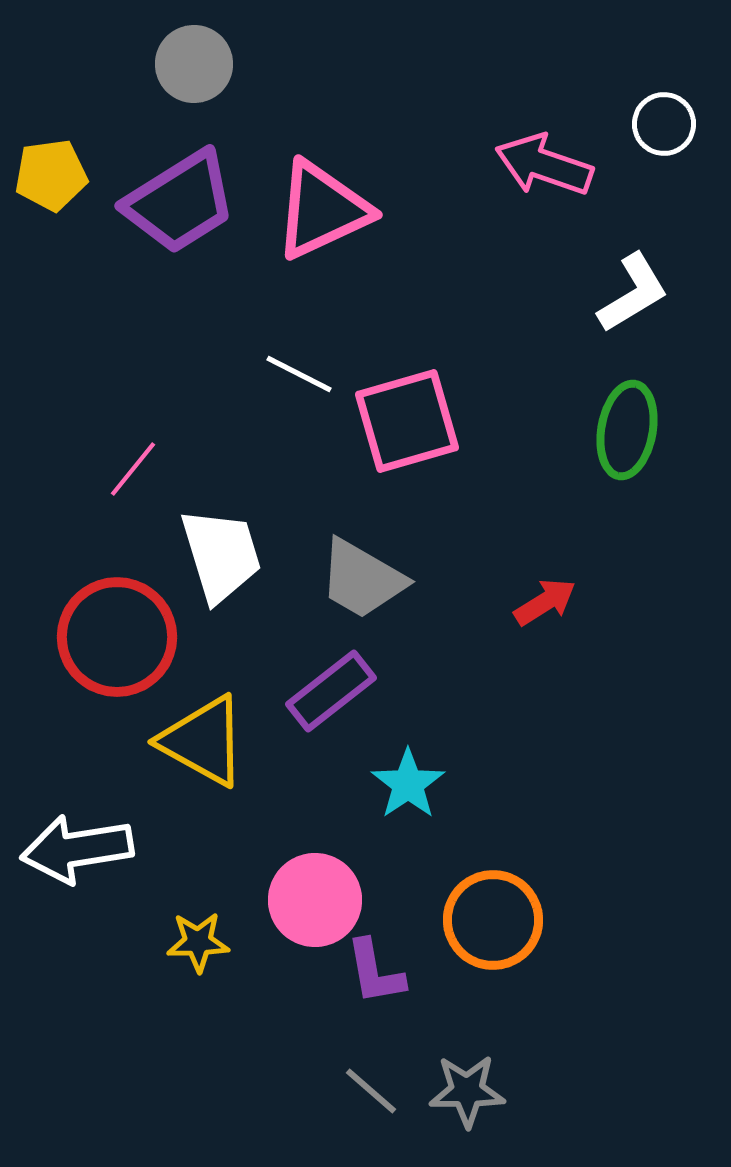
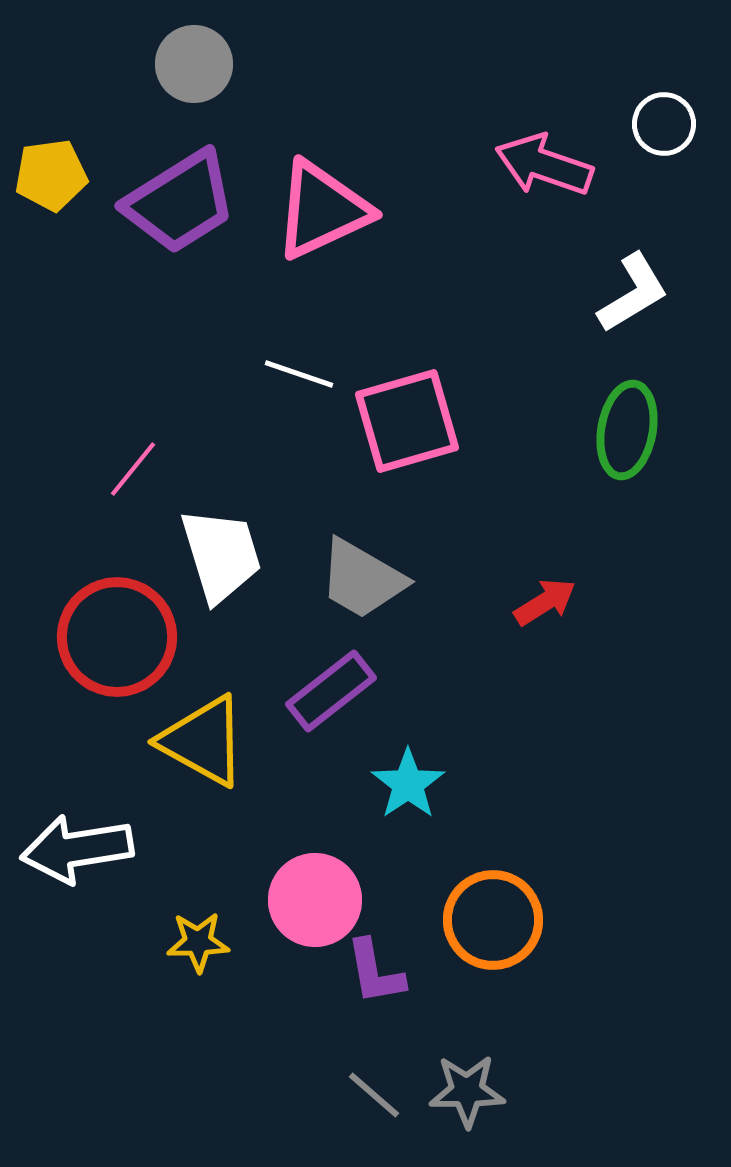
white line: rotated 8 degrees counterclockwise
gray line: moved 3 px right, 4 px down
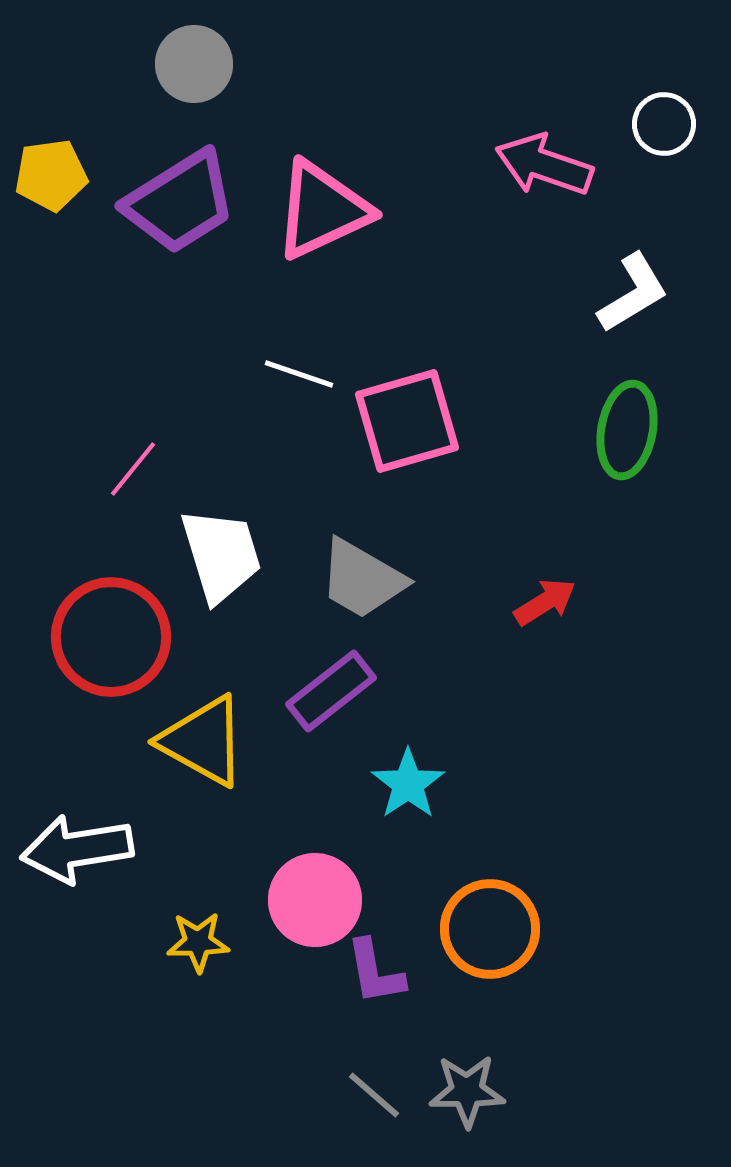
red circle: moved 6 px left
orange circle: moved 3 px left, 9 px down
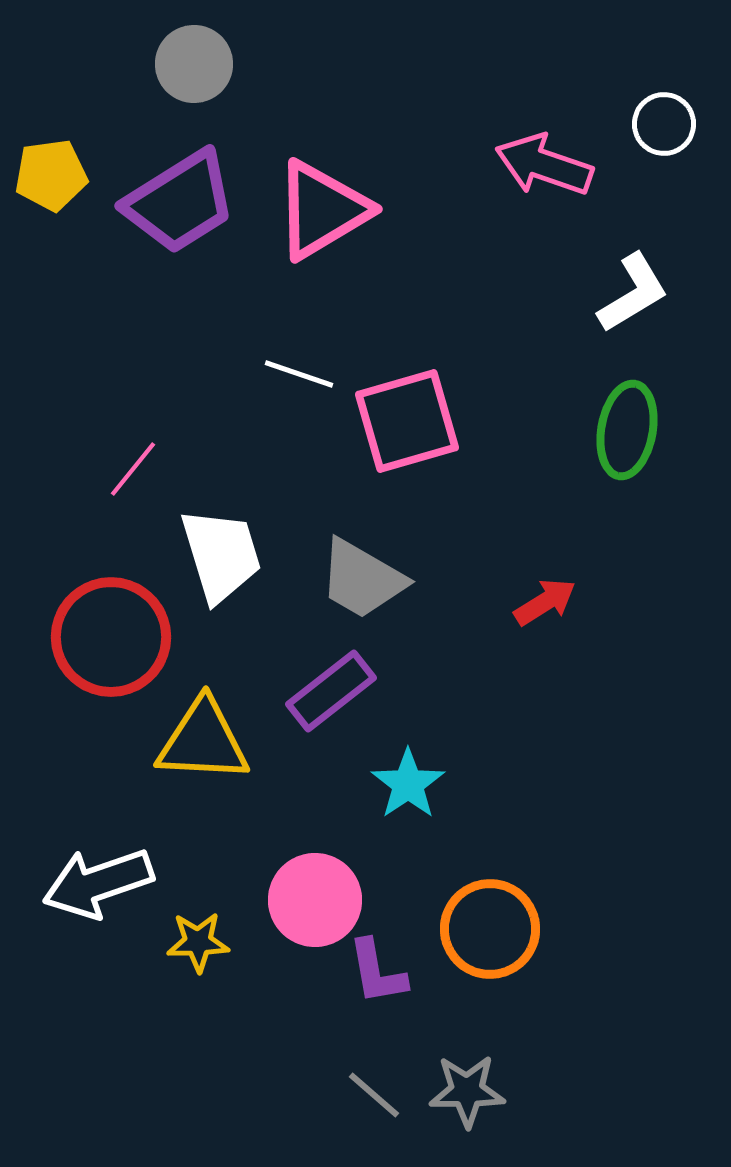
pink triangle: rotated 6 degrees counterclockwise
yellow triangle: rotated 26 degrees counterclockwise
white arrow: moved 21 px right, 34 px down; rotated 10 degrees counterclockwise
purple L-shape: moved 2 px right
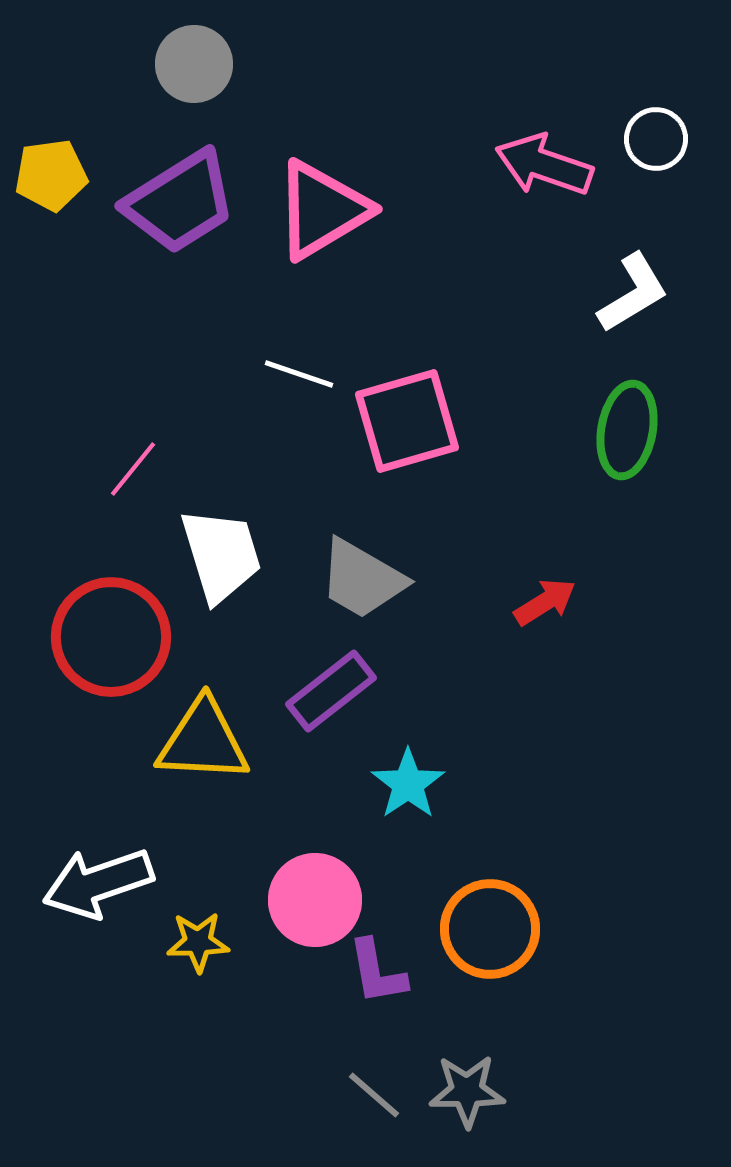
white circle: moved 8 px left, 15 px down
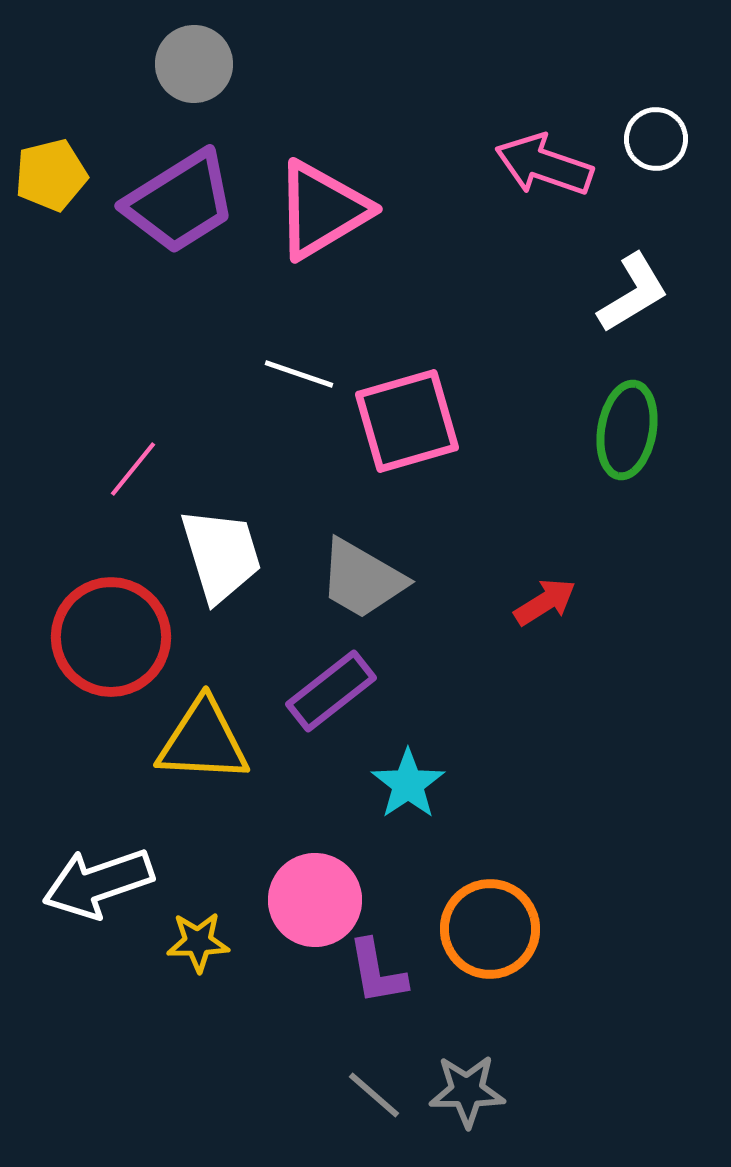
yellow pentagon: rotated 6 degrees counterclockwise
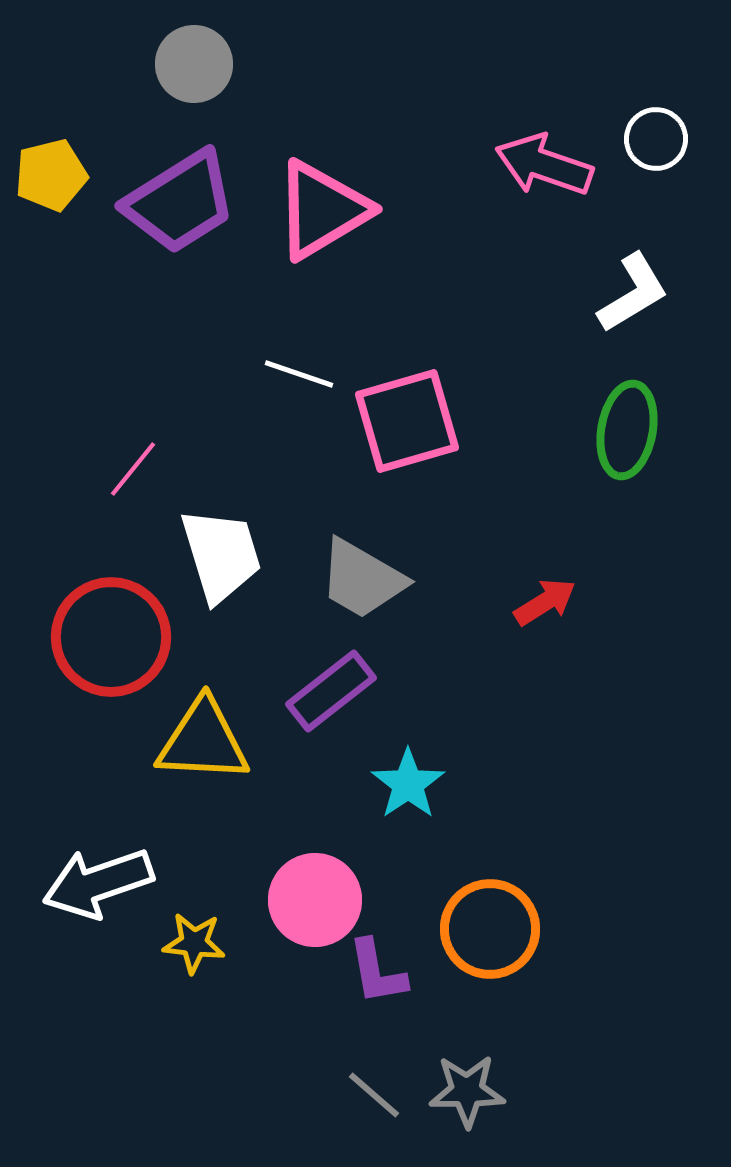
yellow star: moved 4 px left, 1 px down; rotated 8 degrees clockwise
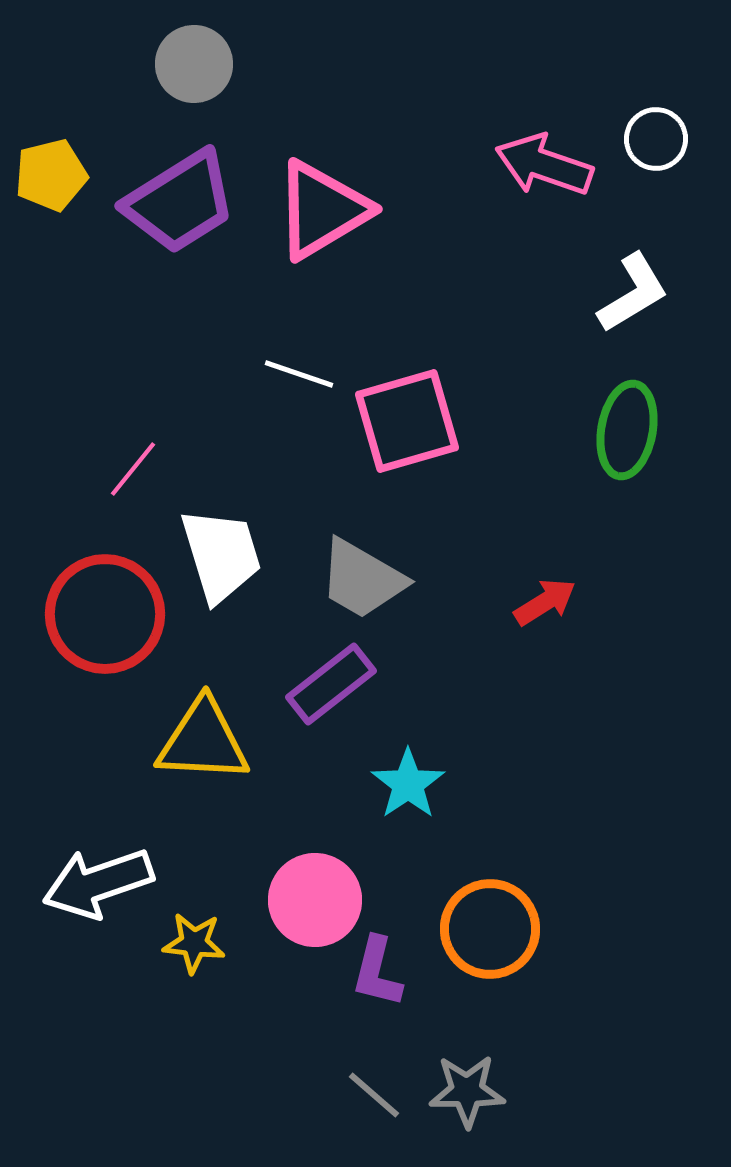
red circle: moved 6 px left, 23 px up
purple rectangle: moved 7 px up
purple L-shape: rotated 24 degrees clockwise
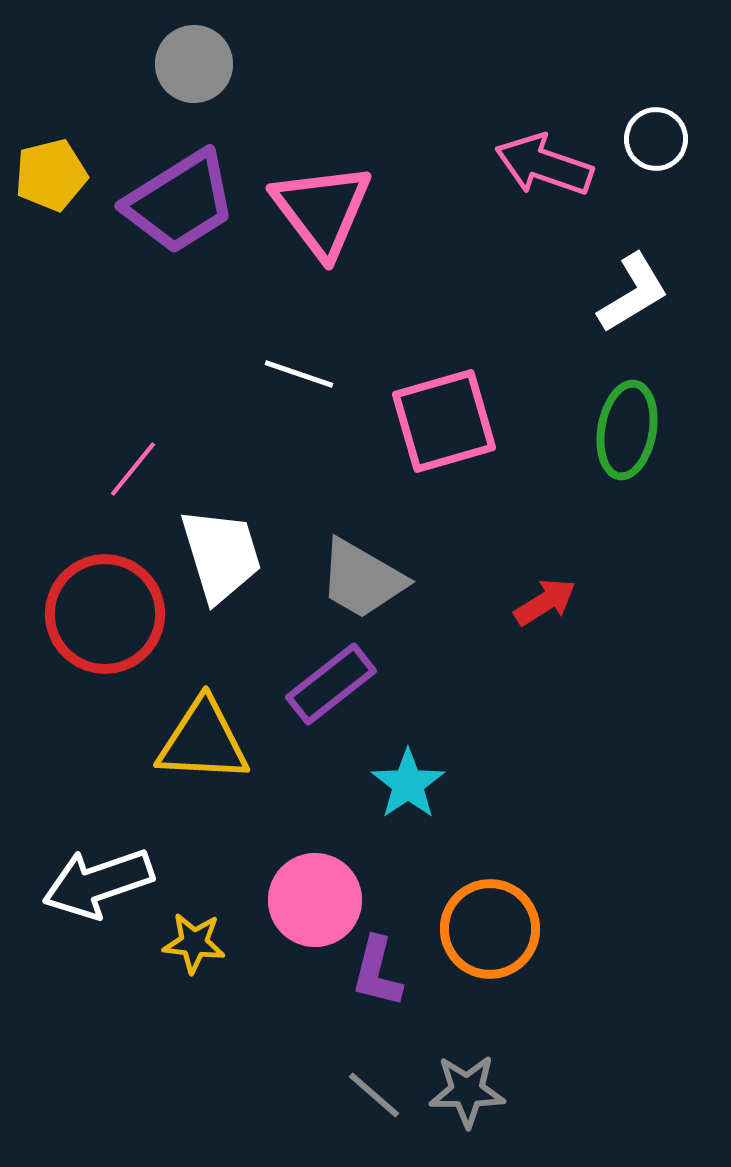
pink triangle: rotated 36 degrees counterclockwise
pink square: moved 37 px right
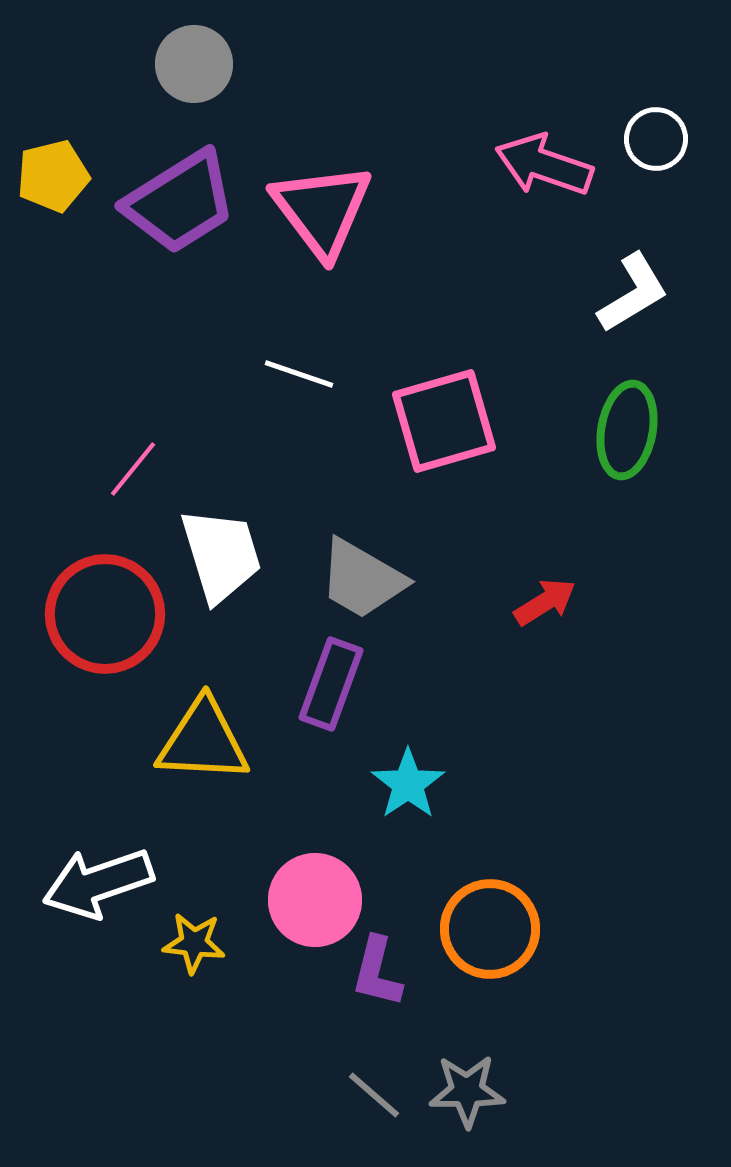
yellow pentagon: moved 2 px right, 1 px down
purple rectangle: rotated 32 degrees counterclockwise
